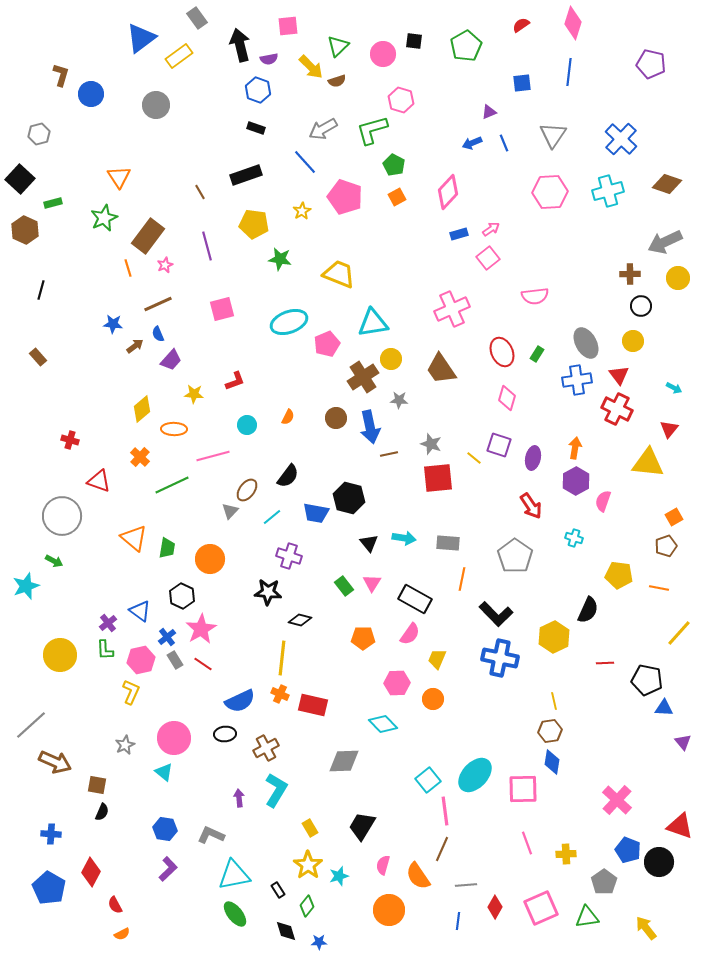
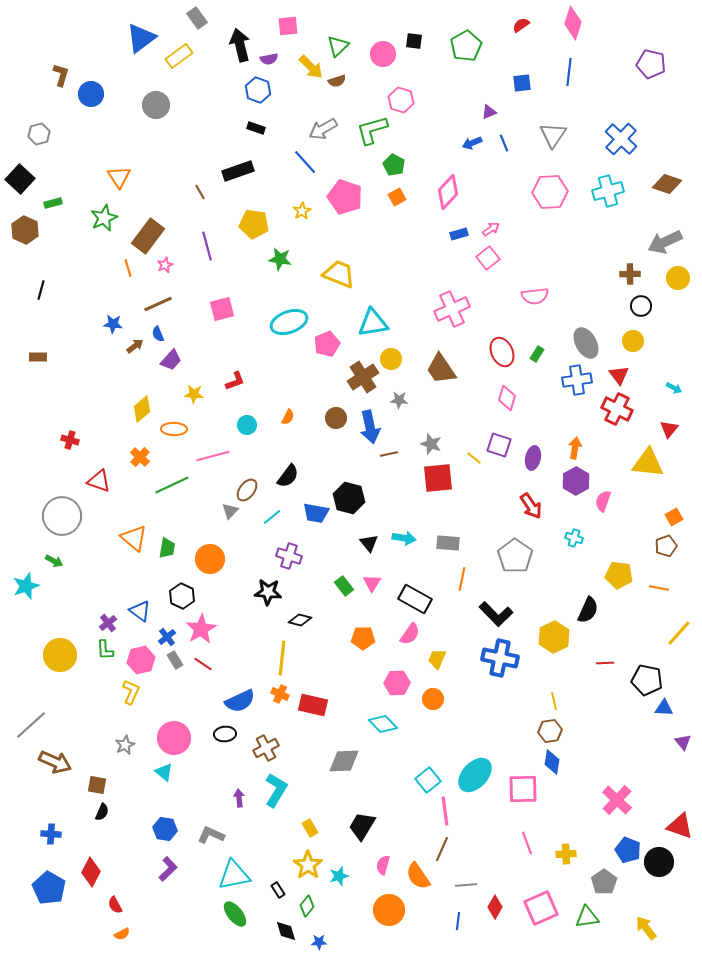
black rectangle at (246, 175): moved 8 px left, 4 px up
brown rectangle at (38, 357): rotated 48 degrees counterclockwise
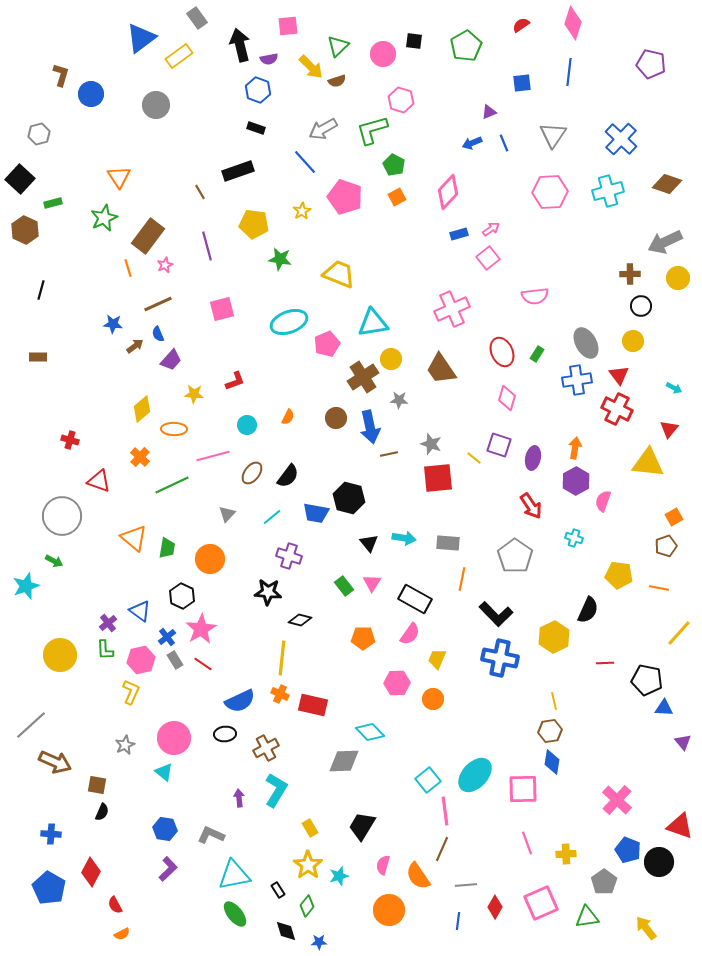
brown ellipse at (247, 490): moved 5 px right, 17 px up
gray triangle at (230, 511): moved 3 px left, 3 px down
cyan diamond at (383, 724): moved 13 px left, 8 px down
pink square at (541, 908): moved 5 px up
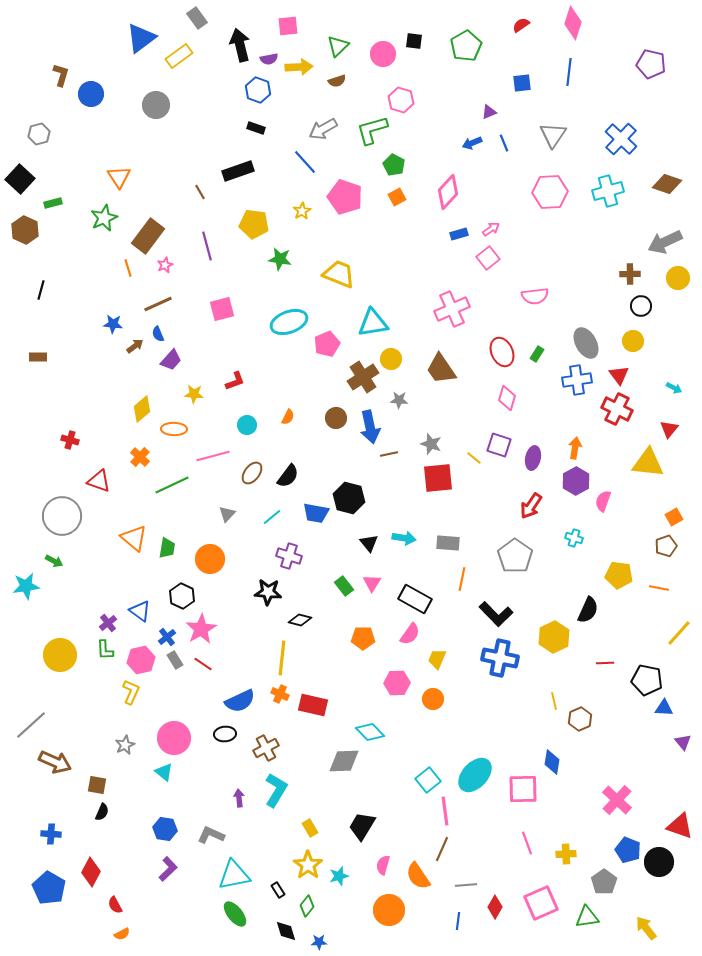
yellow arrow at (311, 67): moved 12 px left; rotated 48 degrees counterclockwise
red arrow at (531, 506): rotated 68 degrees clockwise
cyan star at (26, 586): rotated 12 degrees clockwise
brown hexagon at (550, 731): moved 30 px right, 12 px up; rotated 15 degrees counterclockwise
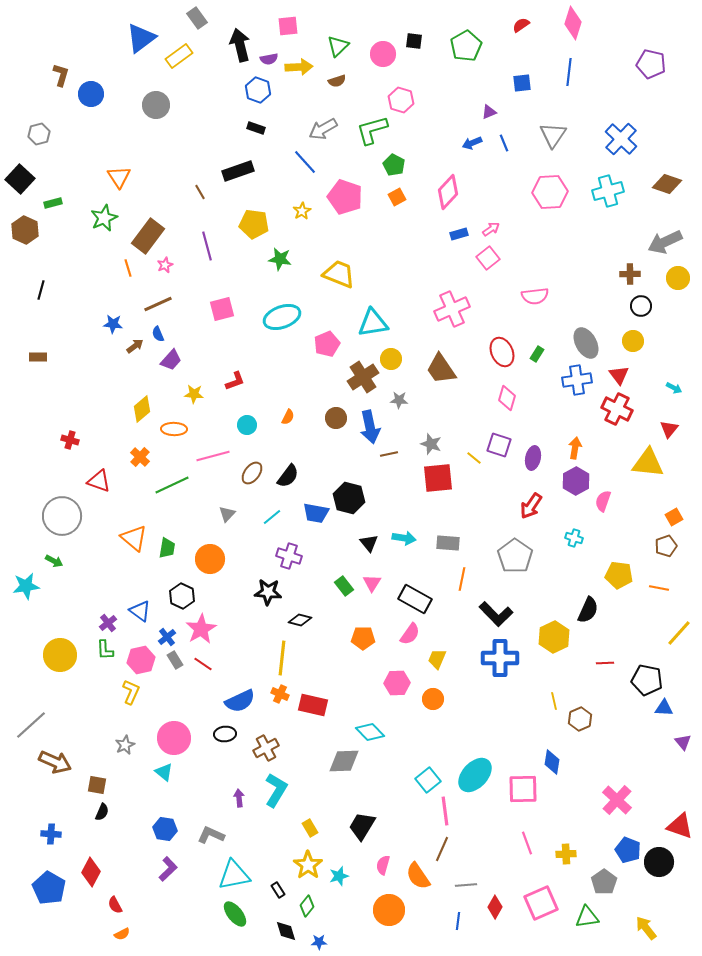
cyan ellipse at (289, 322): moved 7 px left, 5 px up
blue cross at (500, 658): rotated 12 degrees counterclockwise
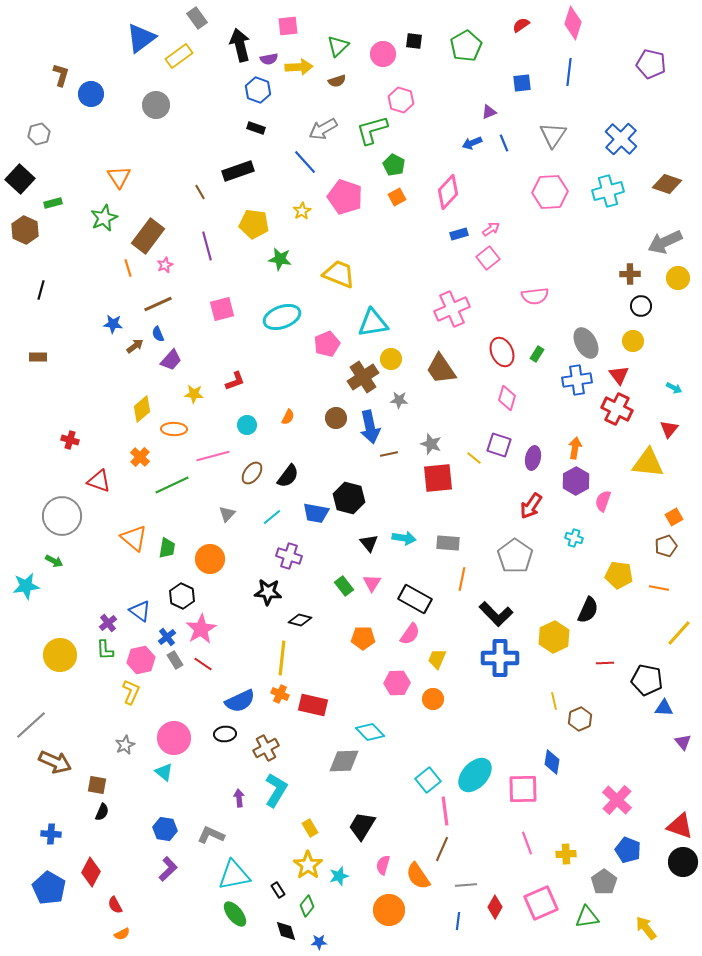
black circle at (659, 862): moved 24 px right
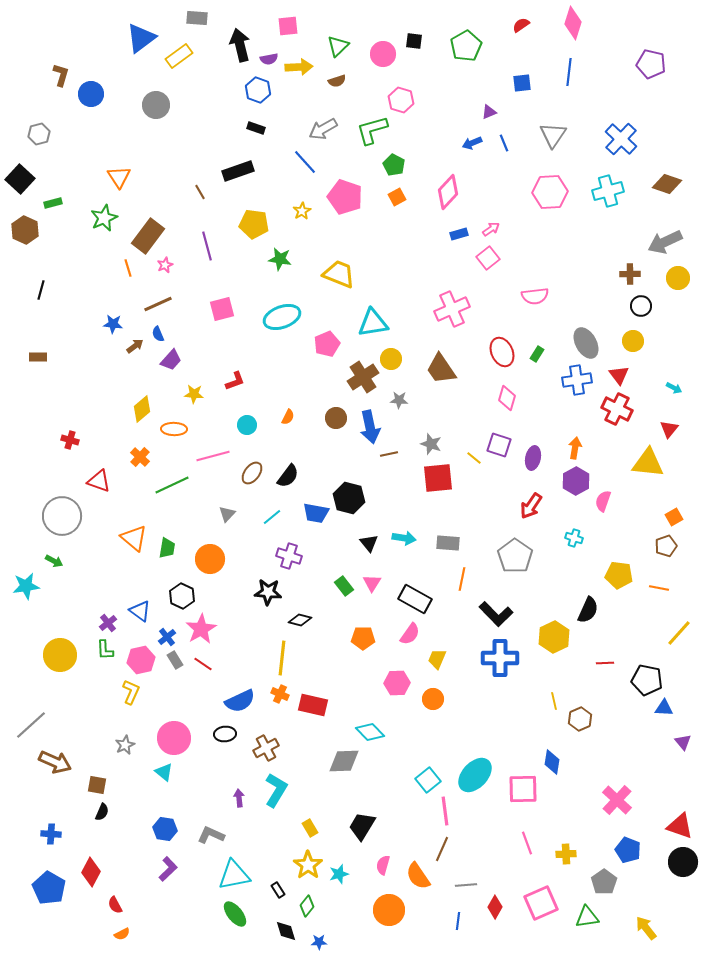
gray rectangle at (197, 18): rotated 50 degrees counterclockwise
cyan star at (339, 876): moved 2 px up
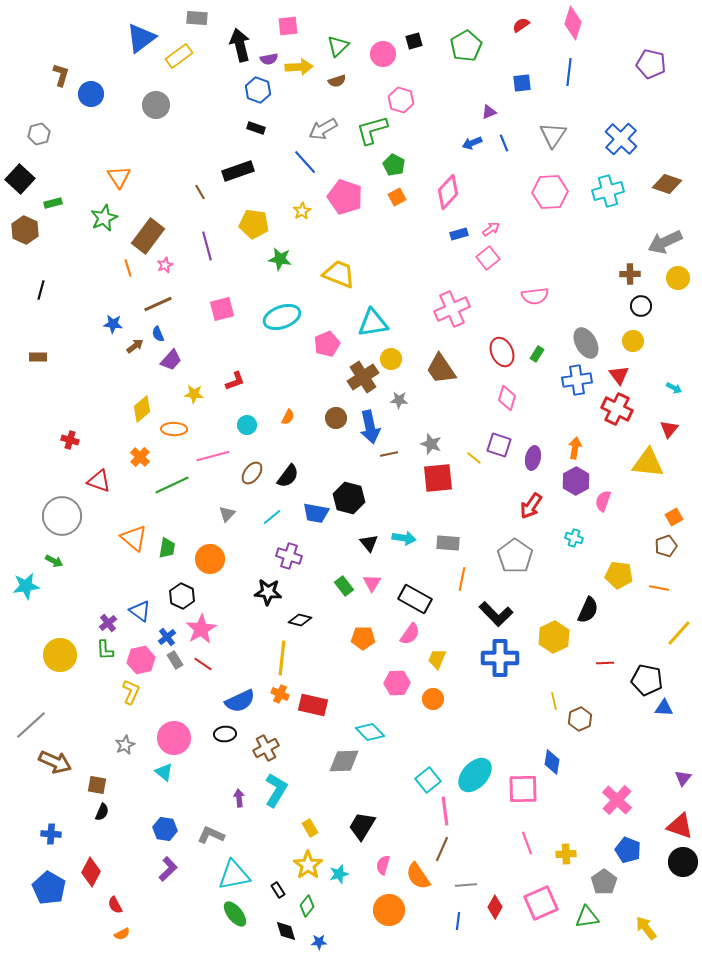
black square at (414, 41): rotated 24 degrees counterclockwise
purple triangle at (683, 742): moved 36 px down; rotated 18 degrees clockwise
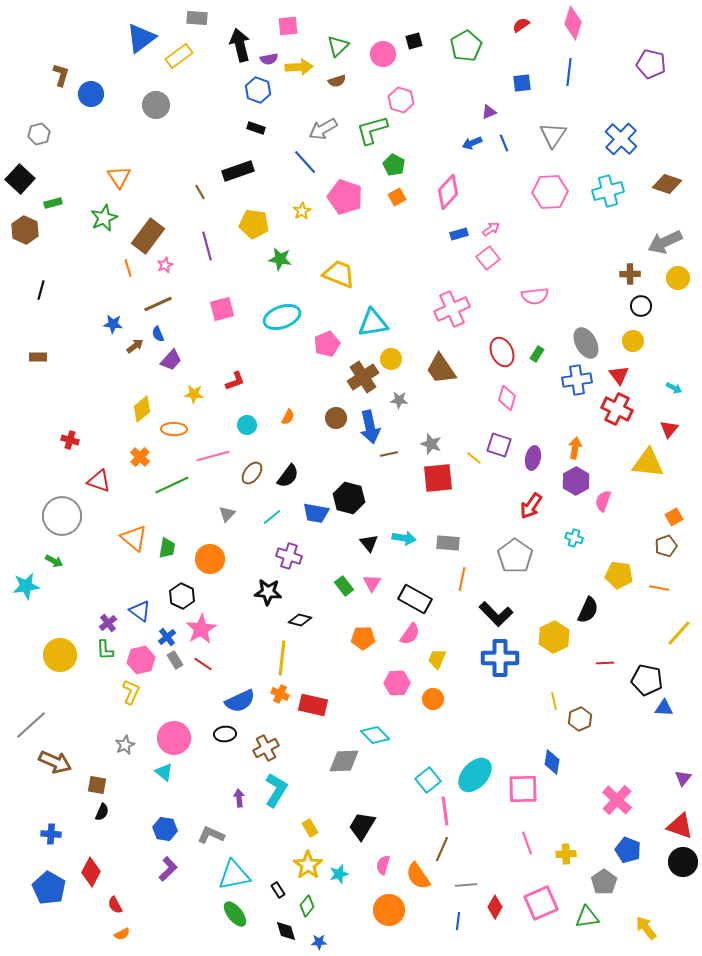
cyan diamond at (370, 732): moved 5 px right, 3 px down
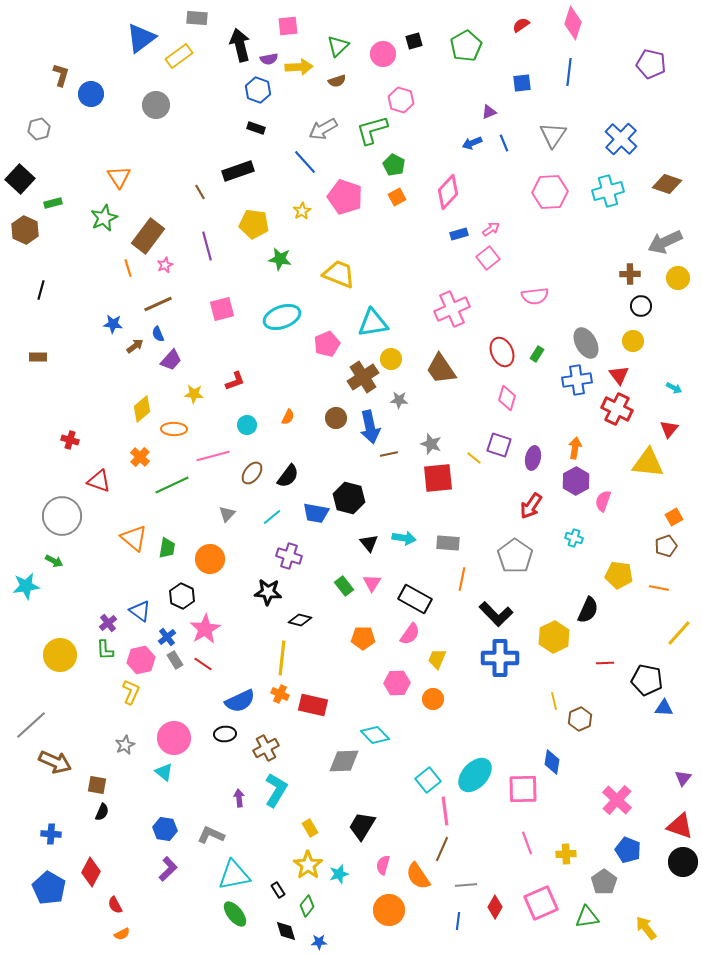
gray hexagon at (39, 134): moved 5 px up
pink star at (201, 629): moved 4 px right
